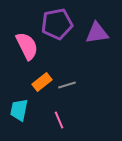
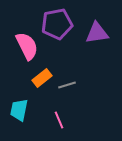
orange rectangle: moved 4 px up
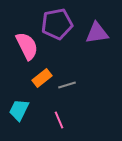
cyan trapezoid: rotated 15 degrees clockwise
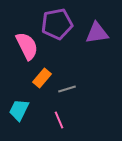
orange rectangle: rotated 12 degrees counterclockwise
gray line: moved 4 px down
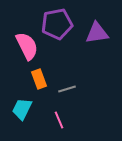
orange rectangle: moved 3 px left, 1 px down; rotated 60 degrees counterclockwise
cyan trapezoid: moved 3 px right, 1 px up
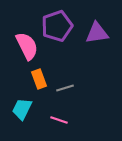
purple pentagon: moved 2 px down; rotated 8 degrees counterclockwise
gray line: moved 2 px left, 1 px up
pink line: rotated 48 degrees counterclockwise
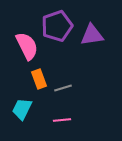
purple triangle: moved 5 px left, 2 px down
gray line: moved 2 px left
pink line: moved 3 px right; rotated 24 degrees counterclockwise
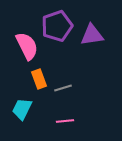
pink line: moved 3 px right, 1 px down
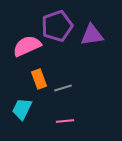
pink semicircle: rotated 88 degrees counterclockwise
